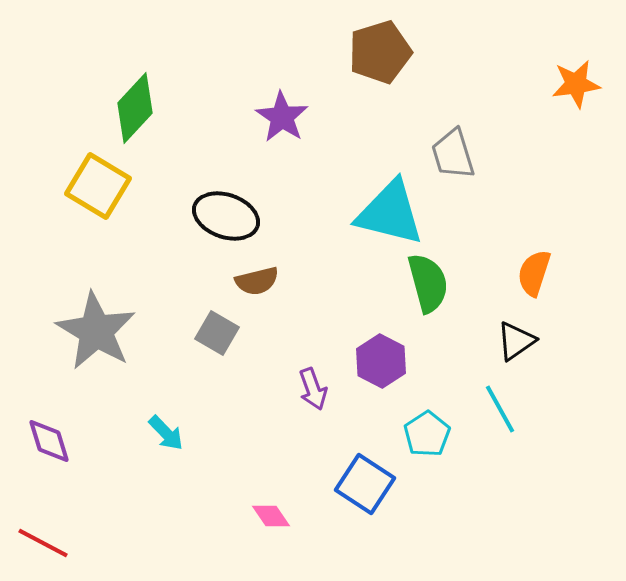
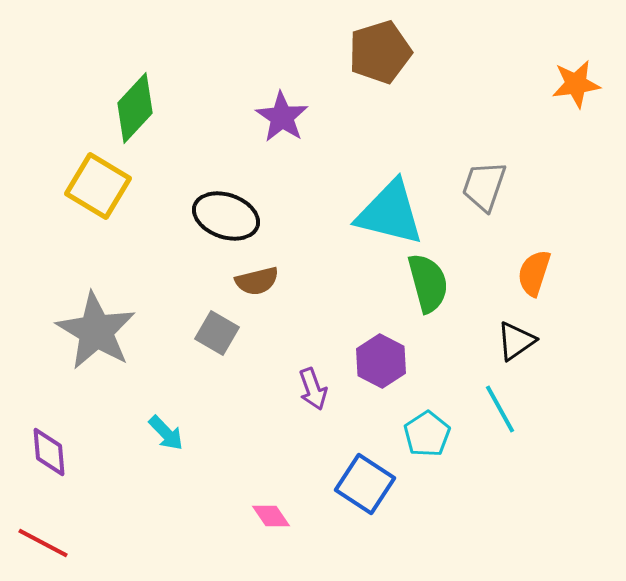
gray trapezoid: moved 31 px right, 32 px down; rotated 36 degrees clockwise
purple diamond: moved 11 px down; rotated 12 degrees clockwise
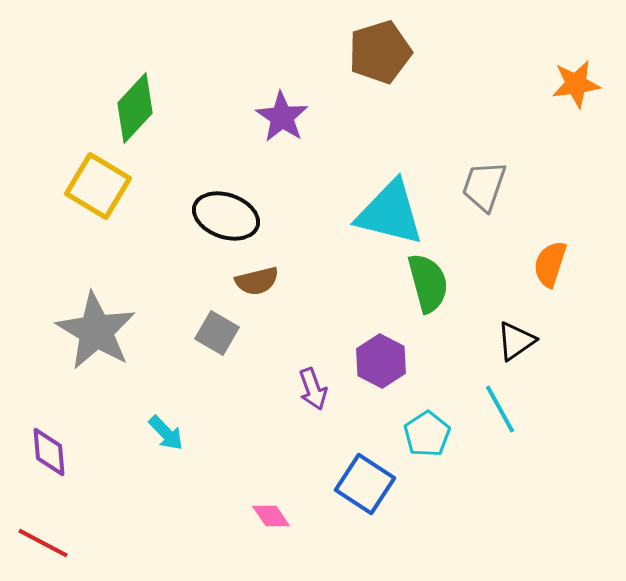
orange semicircle: moved 16 px right, 9 px up
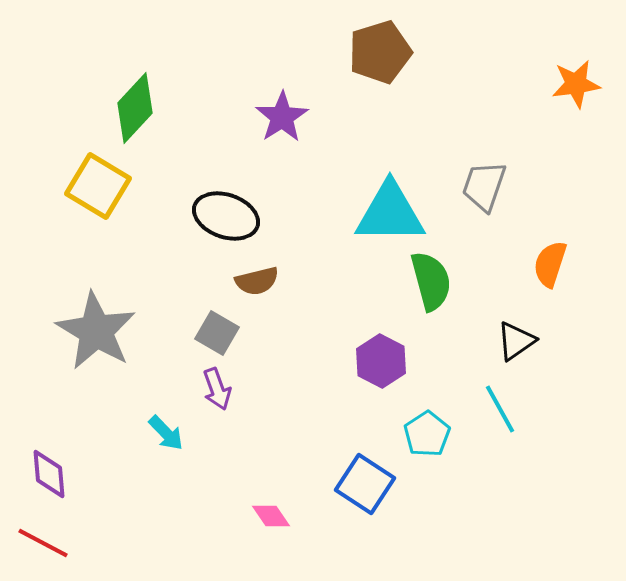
purple star: rotated 6 degrees clockwise
cyan triangle: rotated 14 degrees counterclockwise
green semicircle: moved 3 px right, 2 px up
purple arrow: moved 96 px left
purple diamond: moved 22 px down
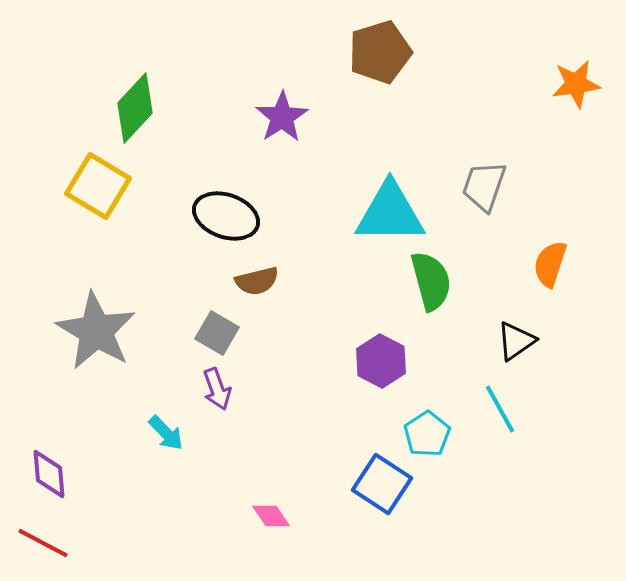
blue square: moved 17 px right
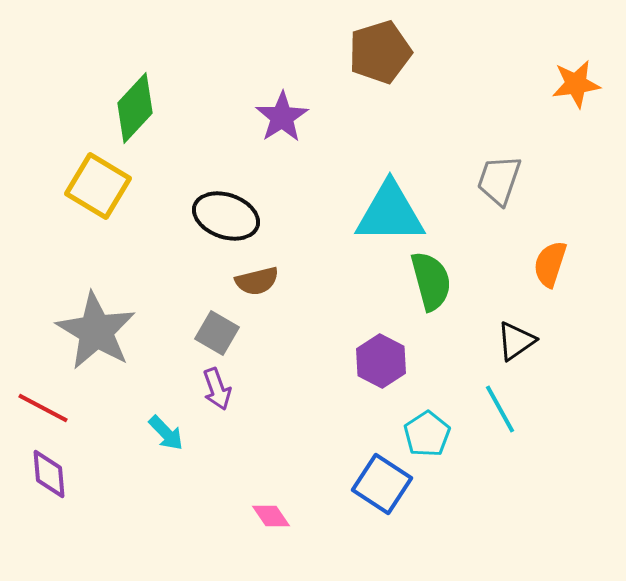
gray trapezoid: moved 15 px right, 6 px up
red line: moved 135 px up
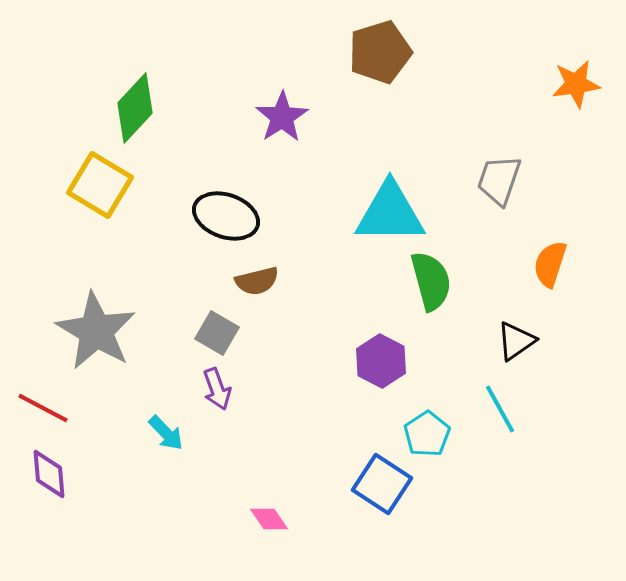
yellow square: moved 2 px right, 1 px up
pink diamond: moved 2 px left, 3 px down
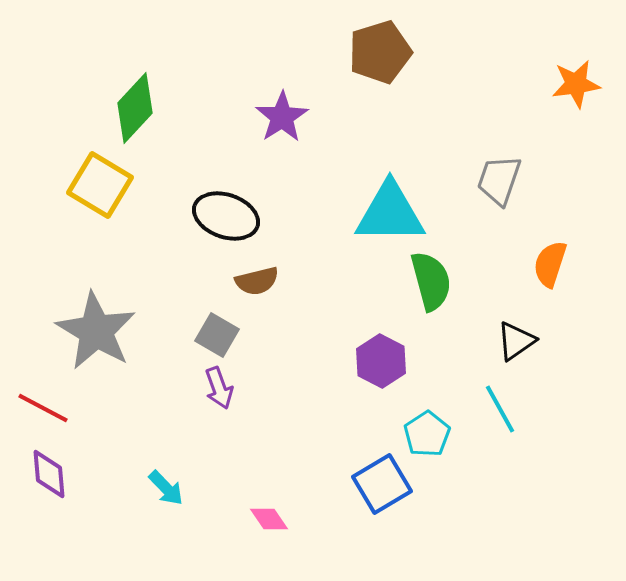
gray square: moved 2 px down
purple arrow: moved 2 px right, 1 px up
cyan arrow: moved 55 px down
blue square: rotated 26 degrees clockwise
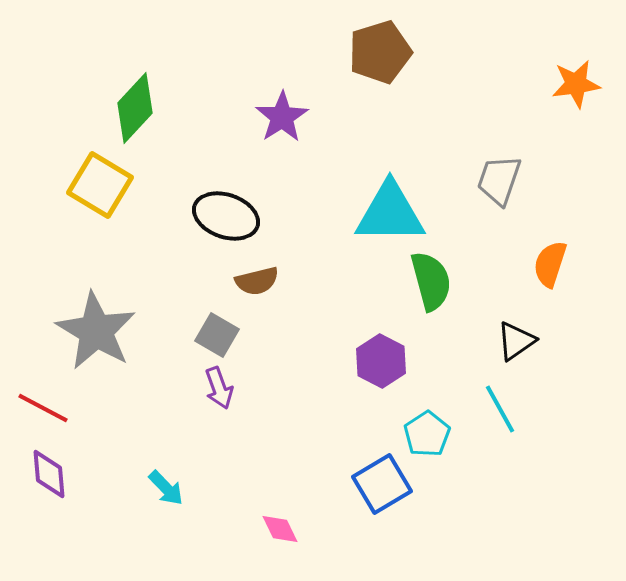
pink diamond: moved 11 px right, 10 px down; rotated 9 degrees clockwise
